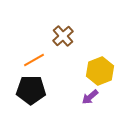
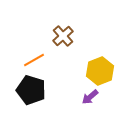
black pentagon: rotated 16 degrees clockwise
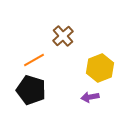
yellow hexagon: moved 3 px up
purple arrow: rotated 30 degrees clockwise
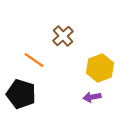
orange line: rotated 65 degrees clockwise
black pentagon: moved 10 px left, 4 px down
purple arrow: moved 2 px right
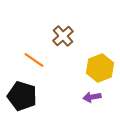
black pentagon: moved 1 px right, 2 px down
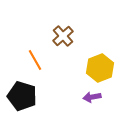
orange line: moved 1 px right; rotated 25 degrees clockwise
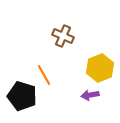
brown cross: rotated 25 degrees counterclockwise
orange line: moved 9 px right, 15 px down
purple arrow: moved 2 px left, 2 px up
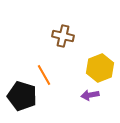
brown cross: rotated 10 degrees counterclockwise
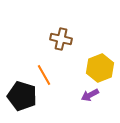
brown cross: moved 2 px left, 3 px down
purple arrow: rotated 18 degrees counterclockwise
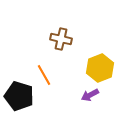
black pentagon: moved 3 px left
